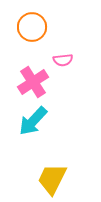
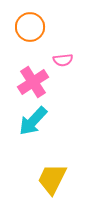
orange circle: moved 2 px left
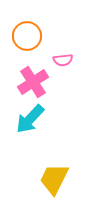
orange circle: moved 3 px left, 9 px down
cyan arrow: moved 3 px left, 2 px up
yellow trapezoid: moved 2 px right
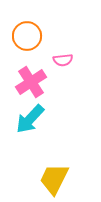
pink cross: moved 2 px left
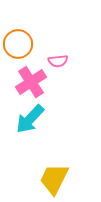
orange circle: moved 9 px left, 8 px down
pink semicircle: moved 5 px left, 1 px down
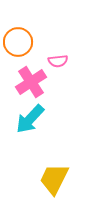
orange circle: moved 2 px up
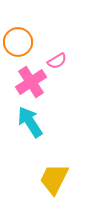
pink semicircle: moved 1 px left; rotated 24 degrees counterclockwise
cyan arrow: moved 3 px down; rotated 104 degrees clockwise
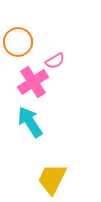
pink semicircle: moved 2 px left
pink cross: moved 2 px right
yellow trapezoid: moved 2 px left
